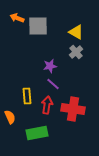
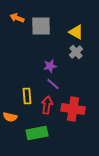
gray square: moved 3 px right
orange semicircle: rotated 128 degrees clockwise
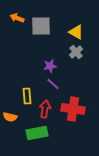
red arrow: moved 2 px left, 4 px down
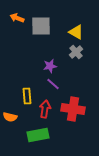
green rectangle: moved 1 px right, 2 px down
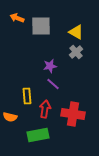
red cross: moved 5 px down
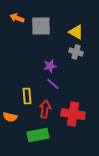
gray cross: rotated 32 degrees counterclockwise
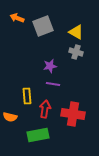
gray square: moved 2 px right; rotated 20 degrees counterclockwise
purple line: rotated 32 degrees counterclockwise
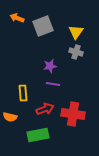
yellow triangle: rotated 35 degrees clockwise
yellow rectangle: moved 4 px left, 3 px up
red arrow: rotated 60 degrees clockwise
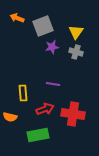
purple star: moved 2 px right, 19 px up
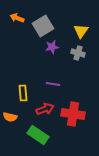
gray square: rotated 10 degrees counterclockwise
yellow triangle: moved 5 px right, 1 px up
gray cross: moved 2 px right, 1 px down
green rectangle: rotated 45 degrees clockwise
